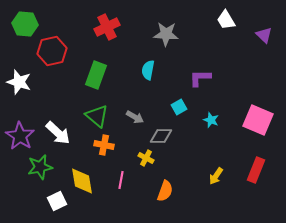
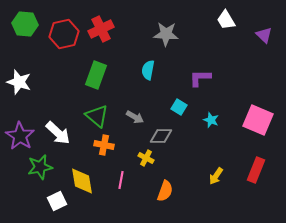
red cross: moved 6 px left, 2 px down
red hexagon: moved 12 px right, 17 px up
cyan square: rotated 28 degrees counterclockwise
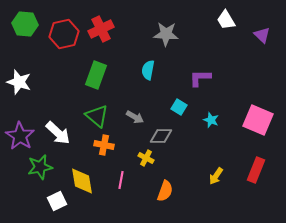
purple triangle: moved 2 px left
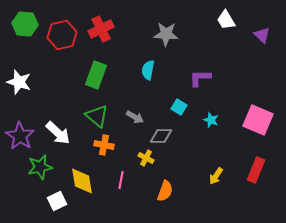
red hexagon: moved 2 px left, 1 px down
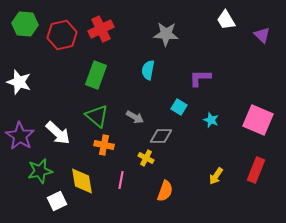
green star: moved 4 px down
